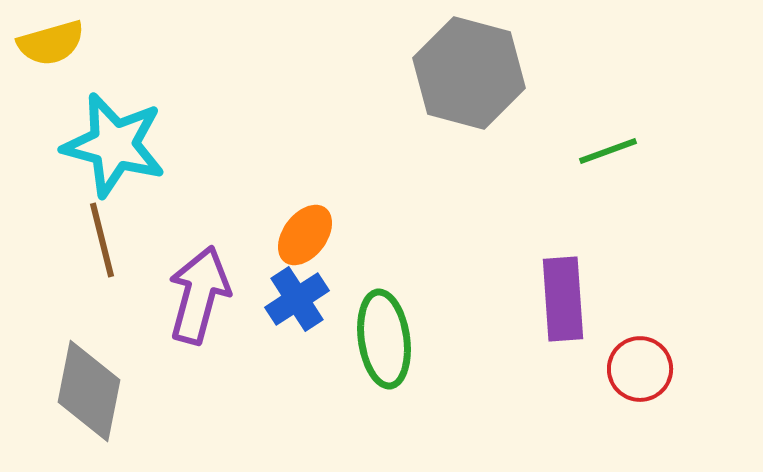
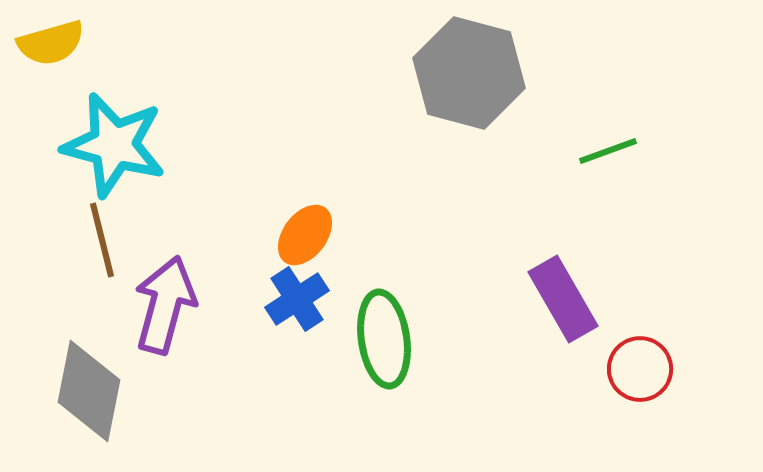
purple arrow: moved 34 px left, 10 px down
purple rectangle: rotated 26 degrees counterclockwise
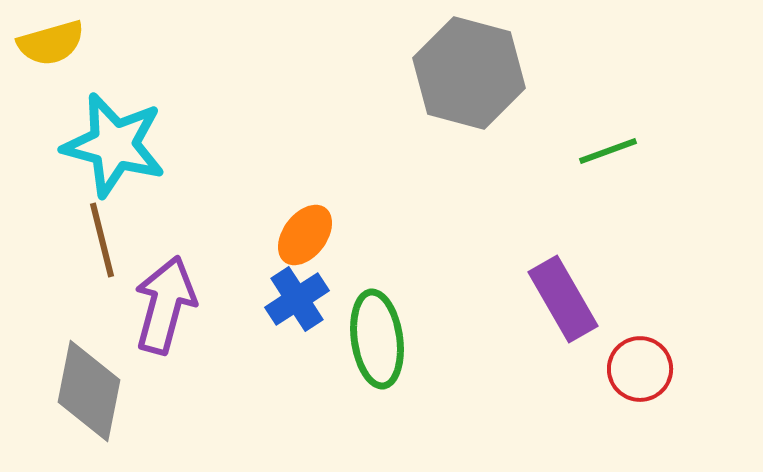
green ellipse: moved 7 px left
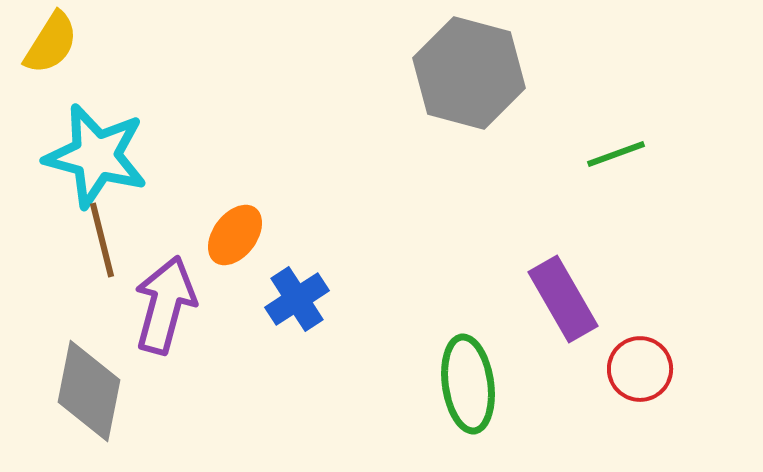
yellow semicircle: rotated 42 degrees counterclockwise
cyan star: moved 18 px left, 11 px down
green line: moved 8 px right, 3 px down
orange ellipse: moved 70 px left
green ellipse: moved 91 px right, 45 px down
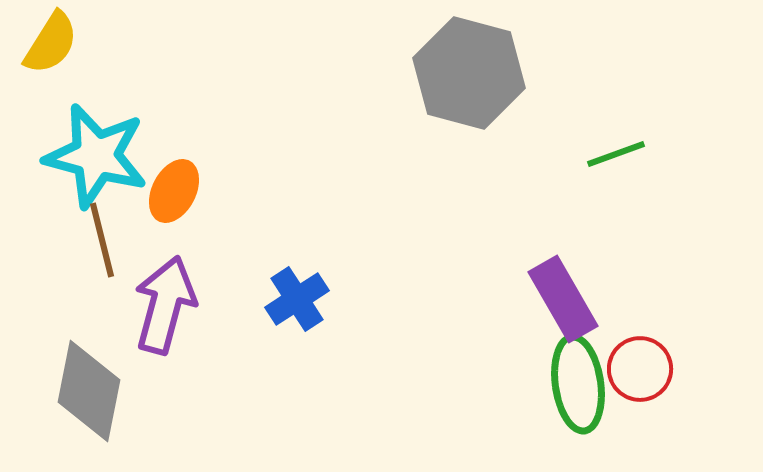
orange ellipse: moved 61 px left, 44 px up; rotated 10 degrees counterclockwise
green ellipse: moved 110 px right
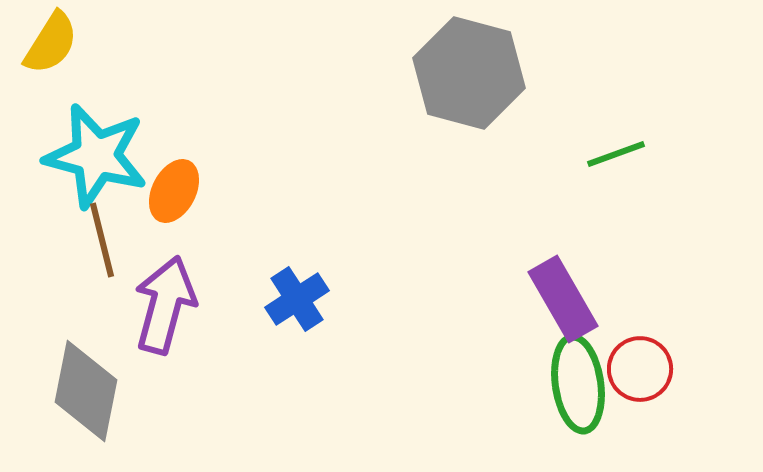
gray diamond: moved 3 px left
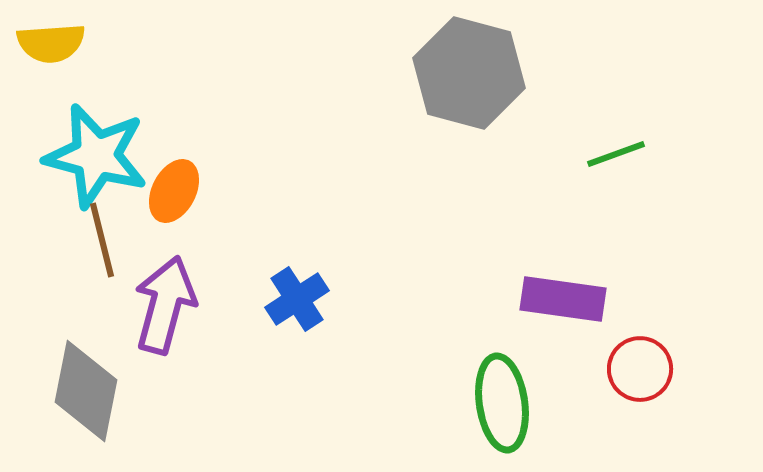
yellow semicircle: rotated 54 degrees clockwise
purple rectangle: rotated 52 degrees counterclockwise
green ellipse: moved 76 px left, 19 px down
